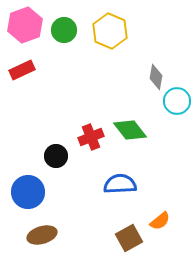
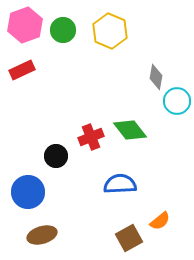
green circle: moved 1 px left
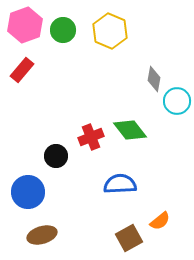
red rectangle: rotated 25 degrees counterclockwise
gray diamond: moved 2 px left, 2 px down
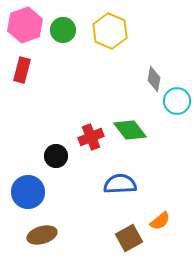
red rectangle: rotated 25 degrees counterclockwise
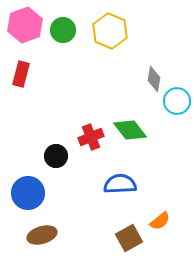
red rectangle: moved 1 px left, 4 px down
blue circle: moved 1 px down
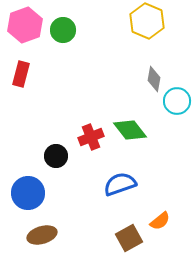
yellow hexagon: moved 37 px right, 10 px up
blue semicircle: rotated 16 degrees counterclockwise
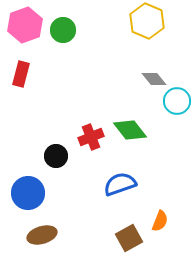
gray diamond: rotated 50 degrees counterclockwise
orange semicircle: rotated 30 degrees counterclockwise
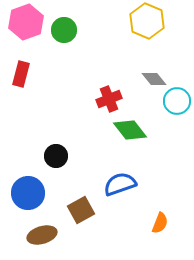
pink hexagon: moved 1 px right, 3 px up
green circle: moved 1 px right
red cross: moved 18 px right, 38 px up
orange semicircle: moved 2 px down
brown square: moved 48 px left, 28 px up
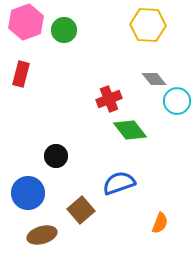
yellow hexagon: moved 1 px right, 4 px down; rotated 20 degrees counterclockwise
blue semicircle: moved 1 px left, 1 px up
brown square: rotated 12 degrees counterclockwise
